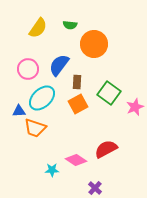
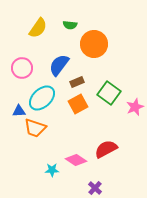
pink circle: moved 6 px left, 1 px up
brown rectangle: rotated 64 degrees clockwise
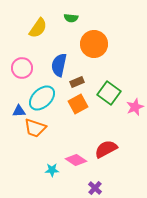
green semicircle: moved 1 px right, 7 px up
blue semicircle: rotated 25 degrees counterclockwise
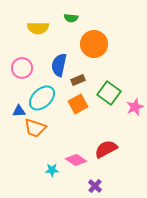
yellow semicircle: rotated 55 degrees clockwise
brown rectangle: moved 1 px right, 2 px up
purple cross: moved 2 px up
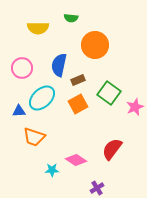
orange circle: moved 1 px right, 1 px down
orange trapezoid: moved 1 px left, 9 px down
red semicircle: moved 6 px right; rotated 25 degrees counterclockwise
purple cross: moved 2 px right, 2 px down; rotated 16 degrees clockwise
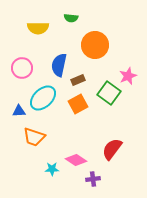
cyan ellipse: moved 1 px right
pink star: moved 7 px left, 31 px up
cyan star: moved 1 px up
purple cross: moved 4 px left, 9 px up; rotated 24 degrees clockwise
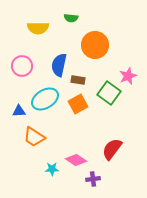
pink circle: moved 2 px up
brown rectangle: rotated 32 degrees clockwise
cyan ellipse: moved 2 px right, 1 px down; rotated 12 degrees clockwise
orange trapezoid: rotated 15 degrees clockwise
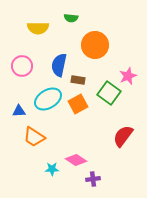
cyan ellipse: moved 3 px right
red semicircle: moved 11 px right, 13 px up
